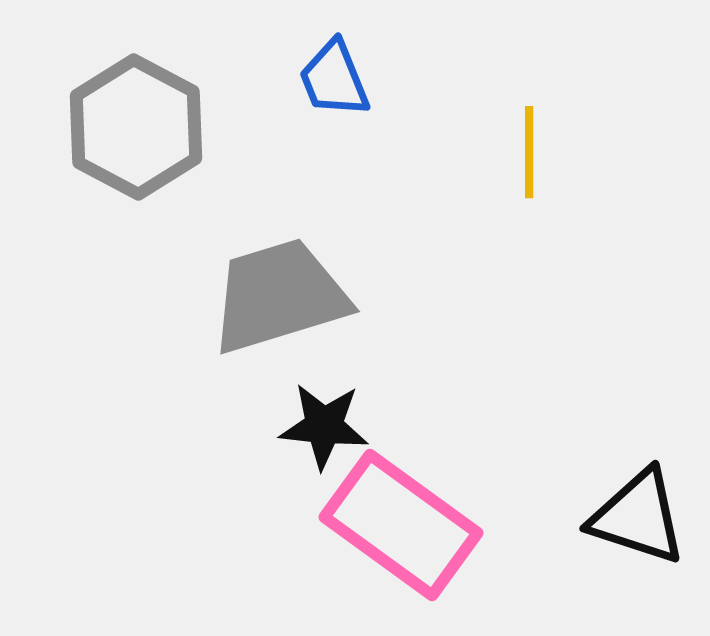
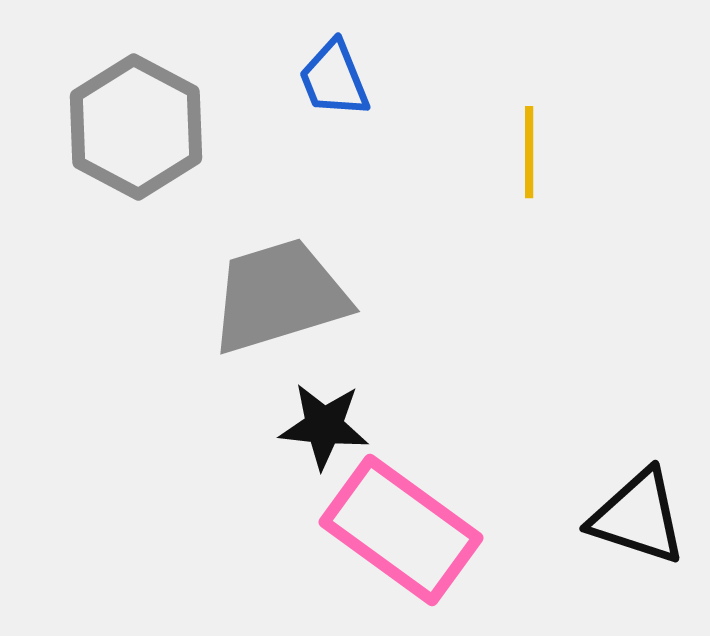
pink rectangle: moved 5 px down
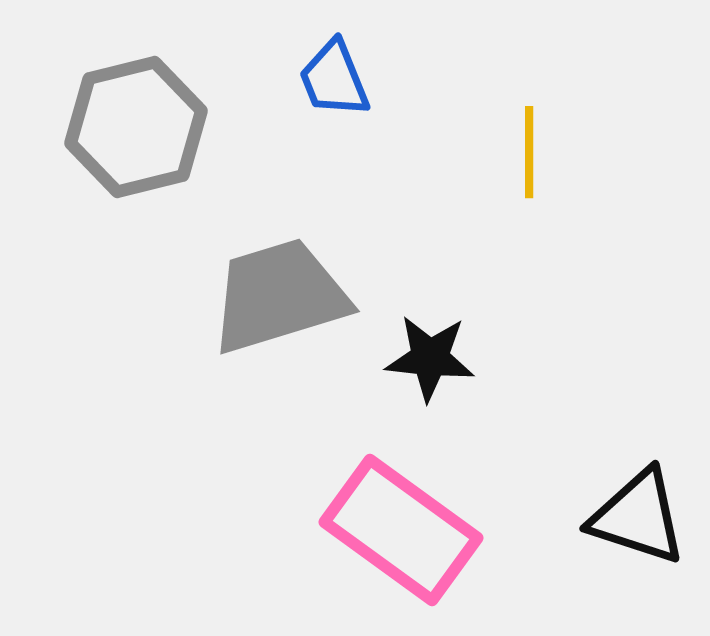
gray hexagon: rotated 18 degrees clockwise
black star: moved 106 px right, 68 px up
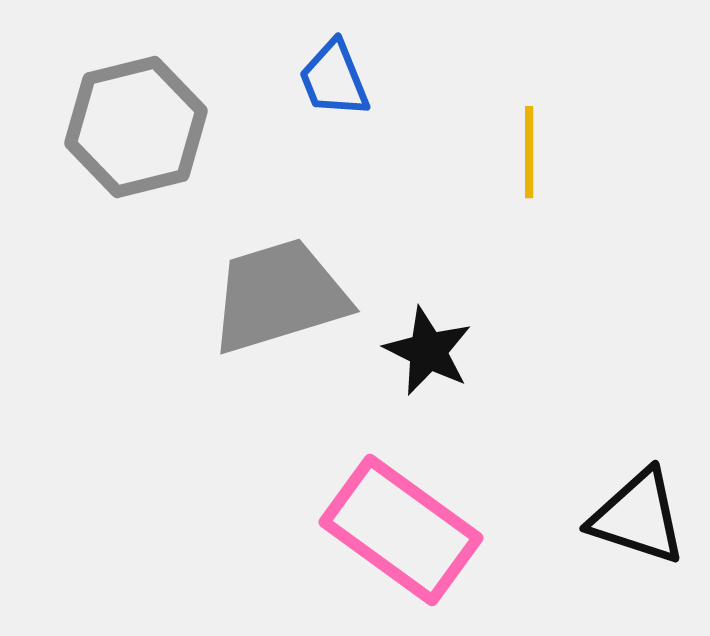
black star: moved 2 px left, 7 px up; rotated 20 degrees clockwise
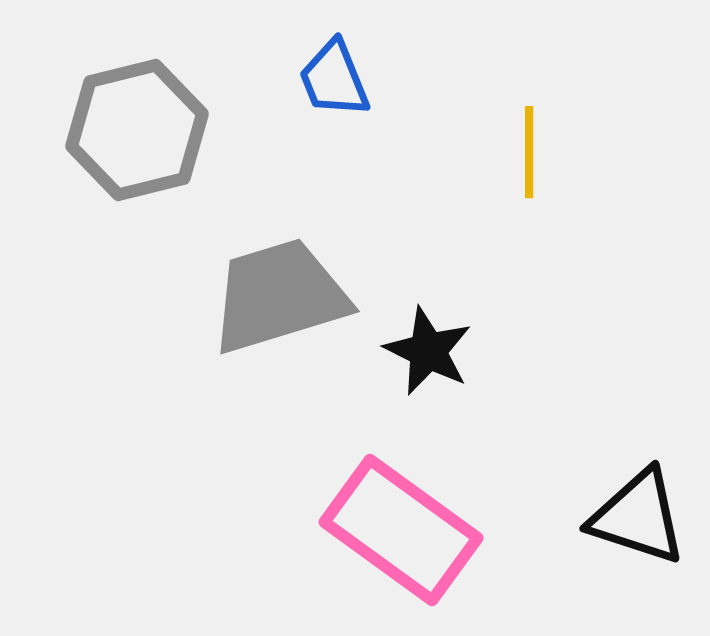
gray hexagon: moved 1 px right, 3 px down
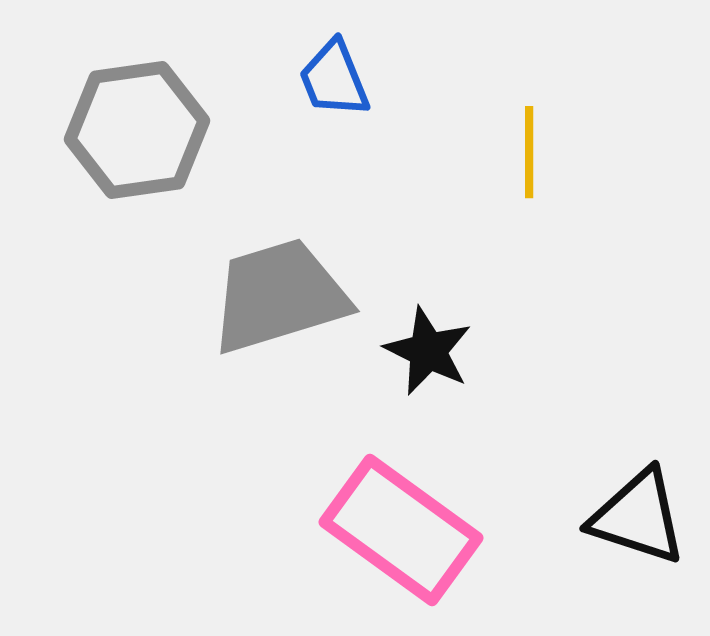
gray hexagon: rotated 6 degrees clockwise
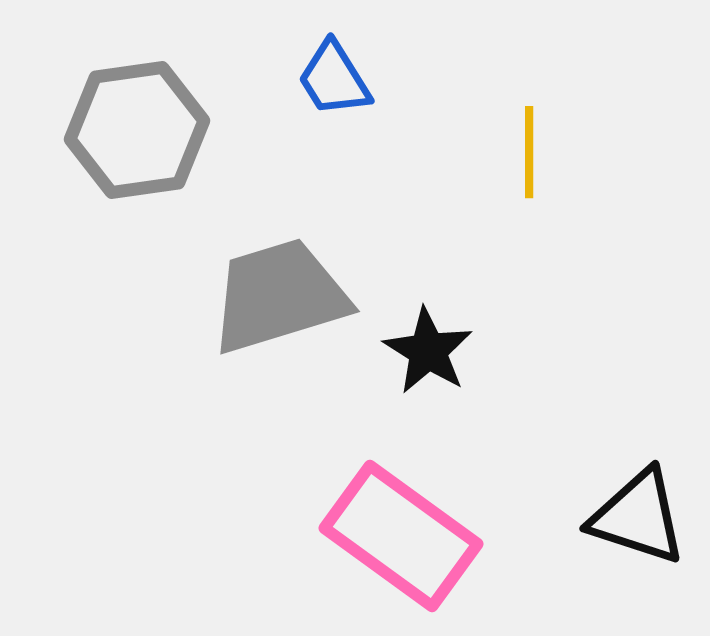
blue trapezoid: rotated 10 degrees counterclockwise
black star: rotated 6 degrees clockwise
pink rectangle: moved 6 px down
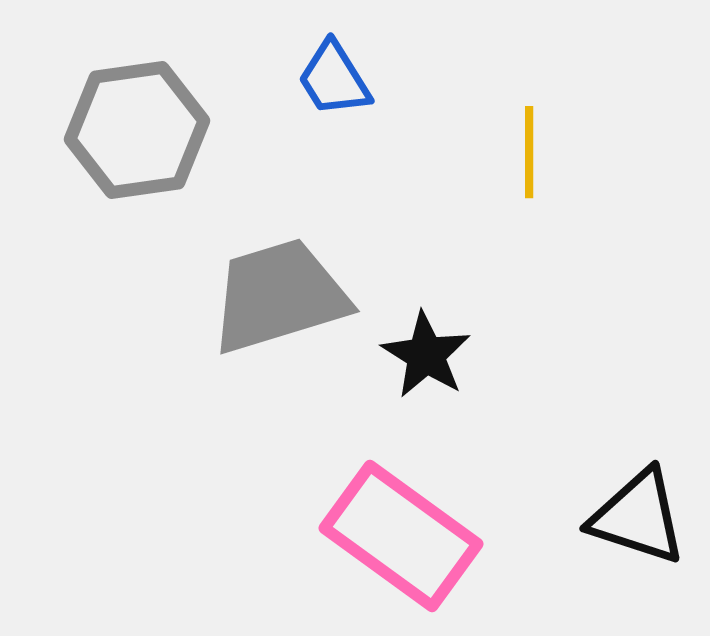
black star: moved 2 px left, 4 px down
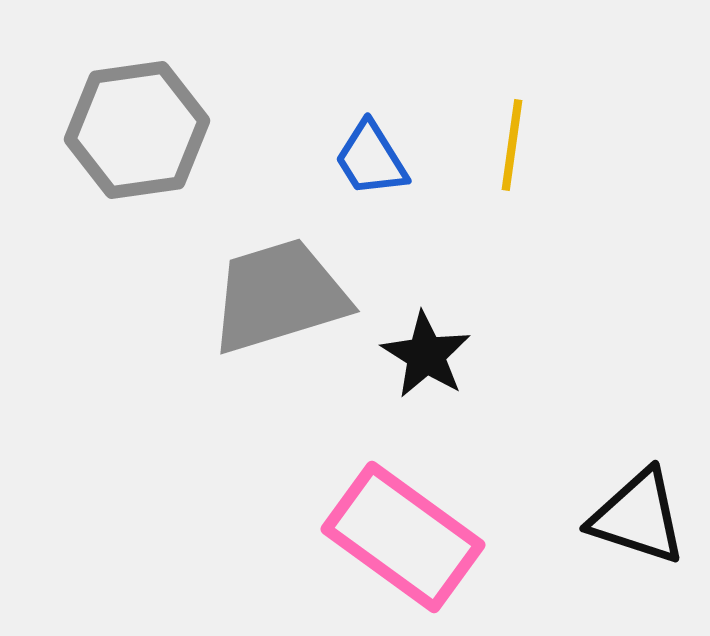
blue trapezoid: moved 37 px right, 80 px down
yellow line: moved 17 px left, 7 px up; rotated 8 degrees clockwise
pink rectangle: moved 2 px right, 1 px down
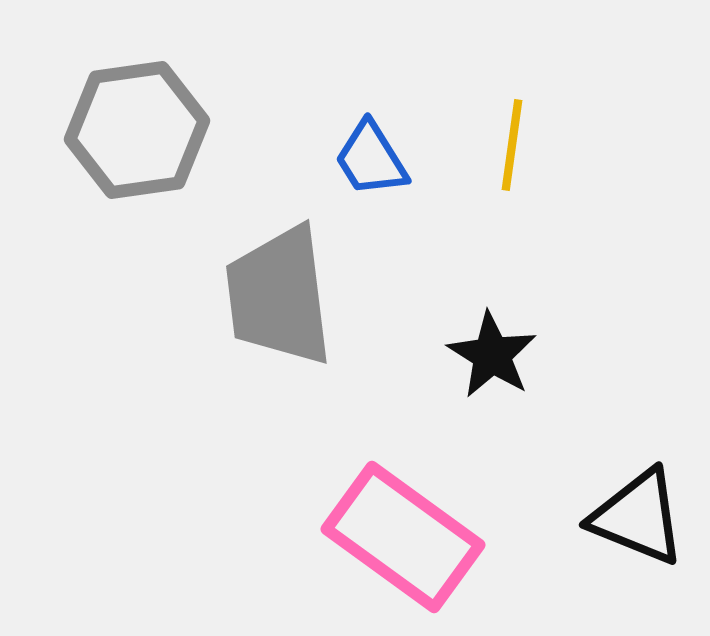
gray trapezoid: rotated 80 degrees counterclockwise
black star: moved 66 px right
black triangle: rotated 4 degrees clockwise
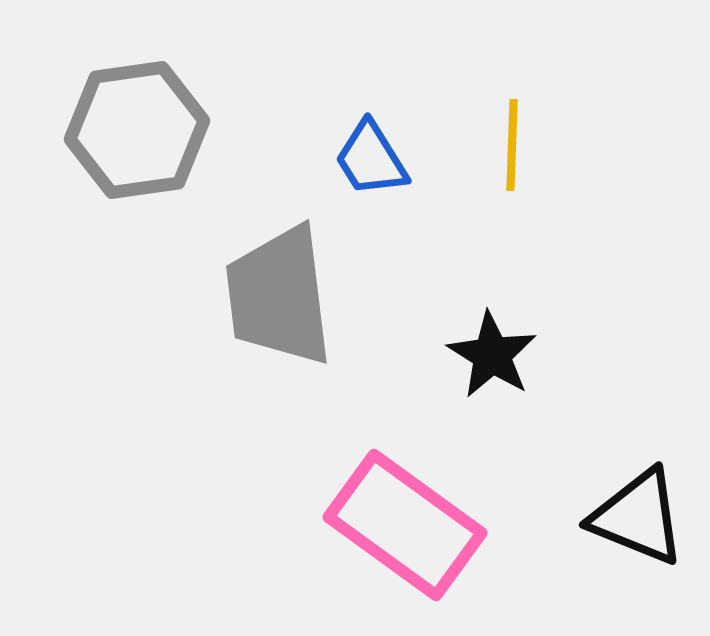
yellow line: rotated 6 degrees counterclockwise
pink rectangle: moved 2 px right, 12 px up
